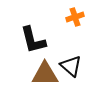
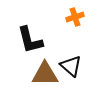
black L-shape: moved 3 px left
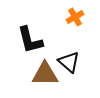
orange cross: rotated 12 degrees counterclockwise
black triangle: moved 2 px left, 4 px up
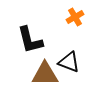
black triangle: rotated 20 degrees counterclockwise
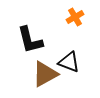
brown triangle: rotated 28 degrees counterclockwise
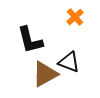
orange cross: rotated 12 degrees counterclockwise
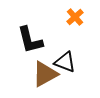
black triangle: moved 4 px left
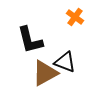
orange cross: rotated 12 degrees counterclockwise
brown triangle: moved 1 px up
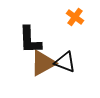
black L-shape: rotated 12 degrees clockwise
brown triangle: moved 2 px left, 10 px up
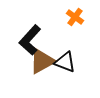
black L-shape: rotated 44 degrees clockwise
brown triangle: moved 1 px left, 2 px up
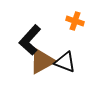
orange cross: moved 4 px down; rotated 18 degrees counterclockwise
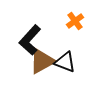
orange cross: rotated 36 degrees clockwise
